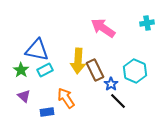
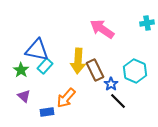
pink arrow: moved 1 px left, 1 px down
cyan rectangle: moved 4 px up; rotated 21 degrees counterclockwise
orange arrow: rotated 105 degrees counterclockwise
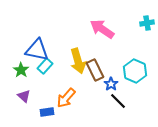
yellow arrow: rotated 20 degrees counterclockwise
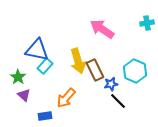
green star: moved 3 px left, 7 px down
blue star: rotated 24 degrees clockwise
purple triangle: moved 1 px up
blue rectangle: moved 2 px left, 4 px down
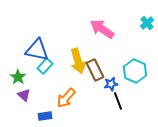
cyan cross: rotated 32 degrees counterclockwise
black line: rotated 24 degrees clockwise
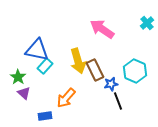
purple triangle: moved 2 px up
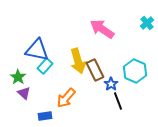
blue star: rotated 24 degrees counterclockwise
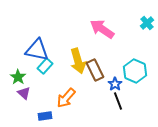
blue star: moved 4 px right
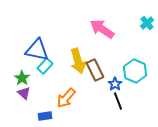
green star: moved 4 px right, 1 px down
